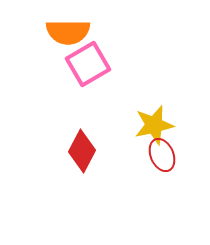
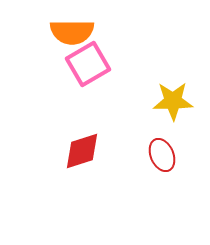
orange semicircle: moved 4 px right
yellow star: moved 19 px right, 24 px up; rotated 12 degrees clockwise
red diamond: rotated 45 degrees clockwise
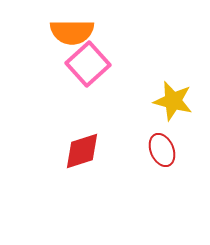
pink square: rotated 12 degrees counterclockwise
yellow star: rotated 15 degrees clockwise
red ellipse: moved 5 px up
